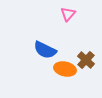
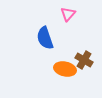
blue semicircle: moved 12 px up; rotated 45 degrees clockwise
brown cross: moved 2 px left; rotated 12 degrees counterclockwise
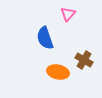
orange ellipse: moved 7 px left, 3 px down
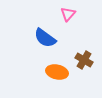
blue semicircle: rotated 35 degrees counterclockwise
orange ellipse: moved 1 px left
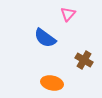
orange ellipse: moved 5 px left, 11 px down
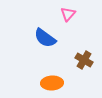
orange ellipse: rotated 15 degrees counterclockwise
